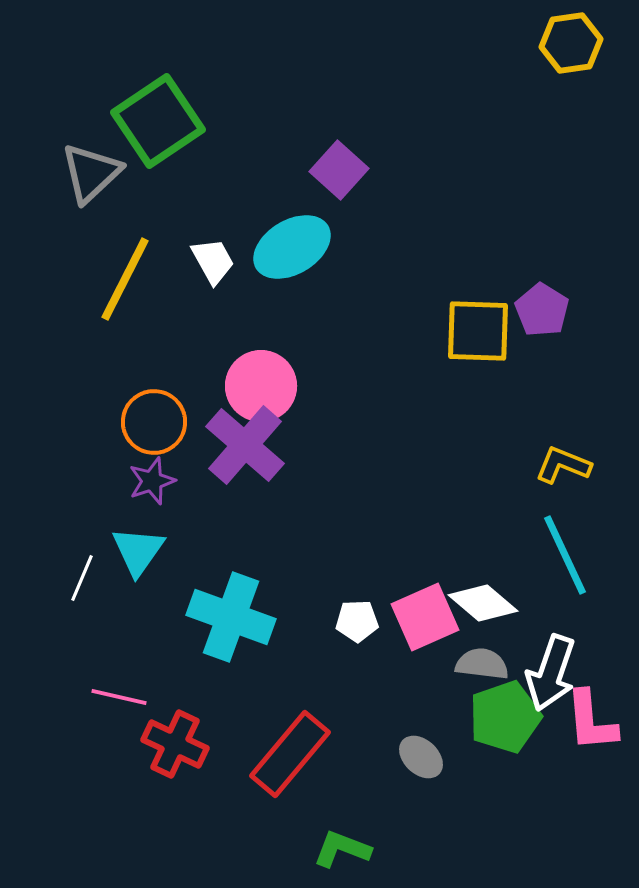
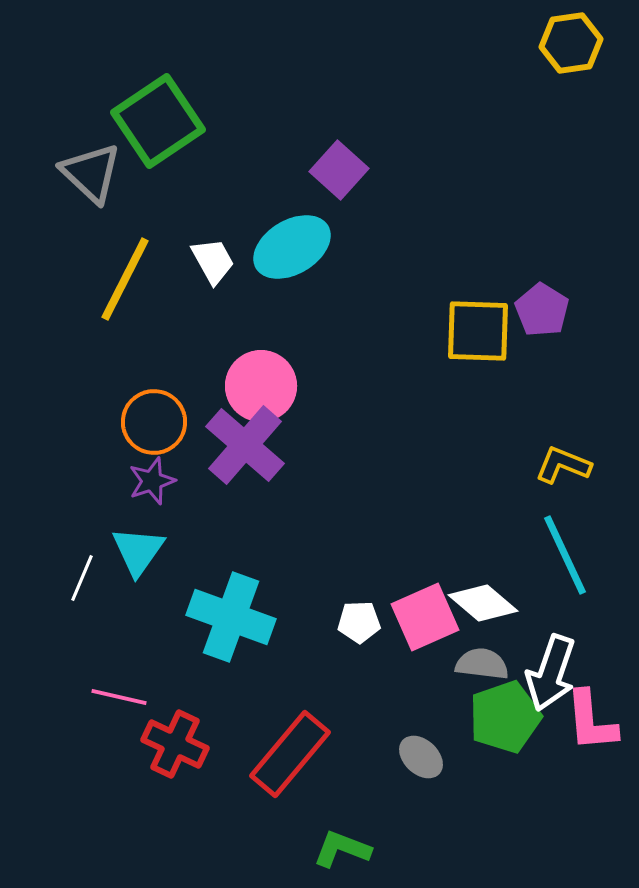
gray triangle: rotated 34 degrees counterclockwise
white pentagon: moved 2 px right, 1 px down
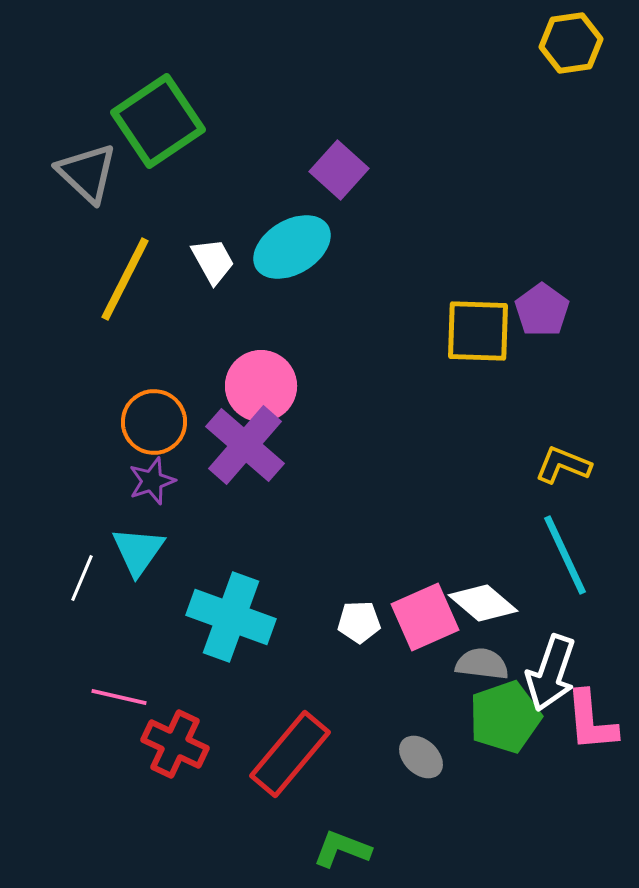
gray triangle: moved 4 px left
purple pentagon: rotated 4 degrees clockwise
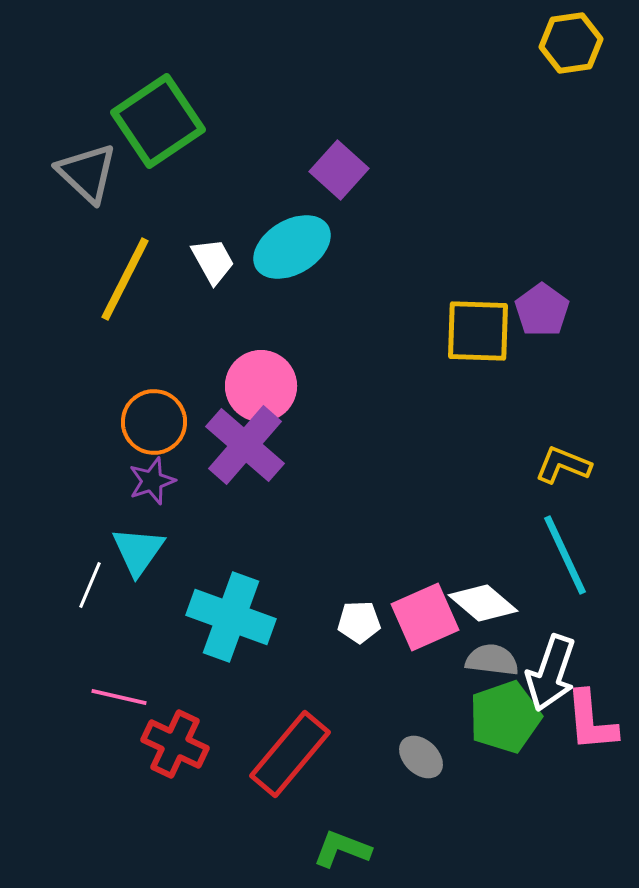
white line: moved 8 px right, 7 px down
gray semicircle: moved 10 px right, 4 px up
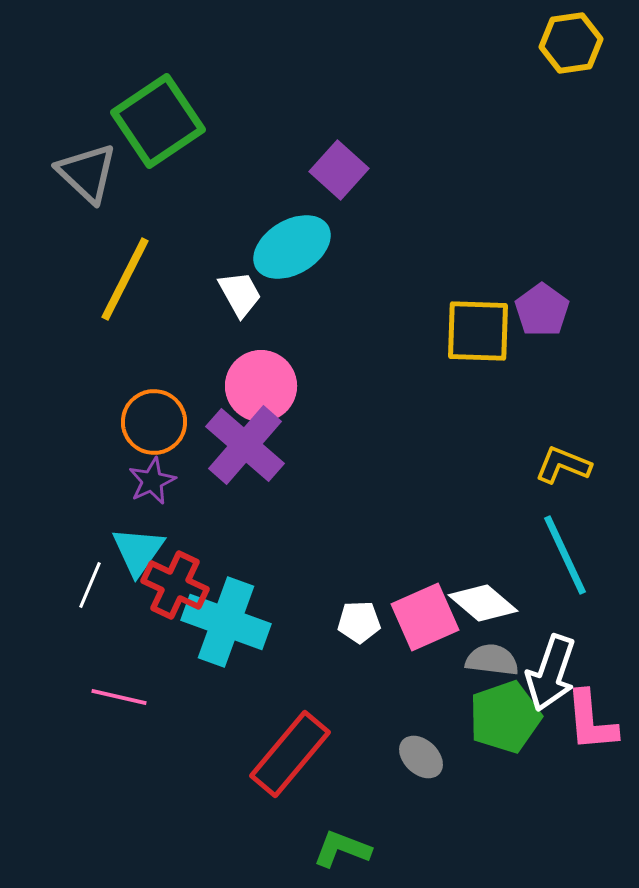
white trapezoid: moved 27 px right, 33 px down
purple star: rotated 6 degrees counterclockwise
cyan cross: moved 5 px left, 5 px down
red cross: moved 159 px up
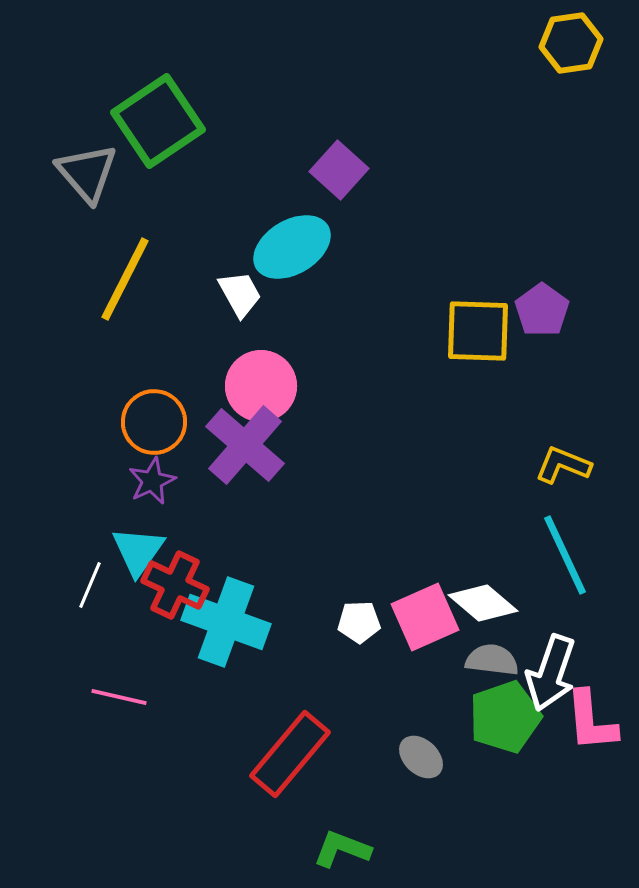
gray triangle: rotated 6 degrees clockwise
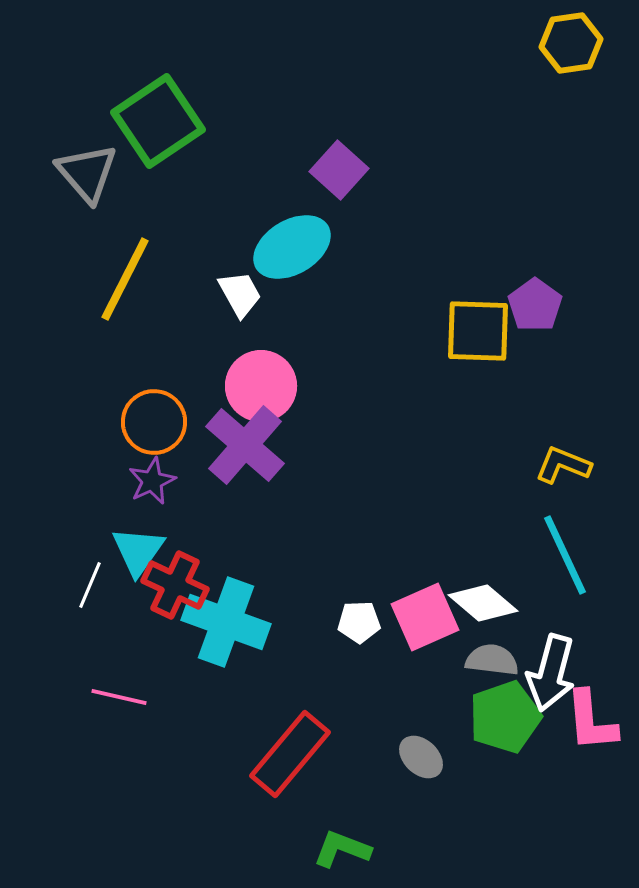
purple pentagon: moved 7 px left, 5 px up
white arrow: rotated 4 degrees counterclockwise
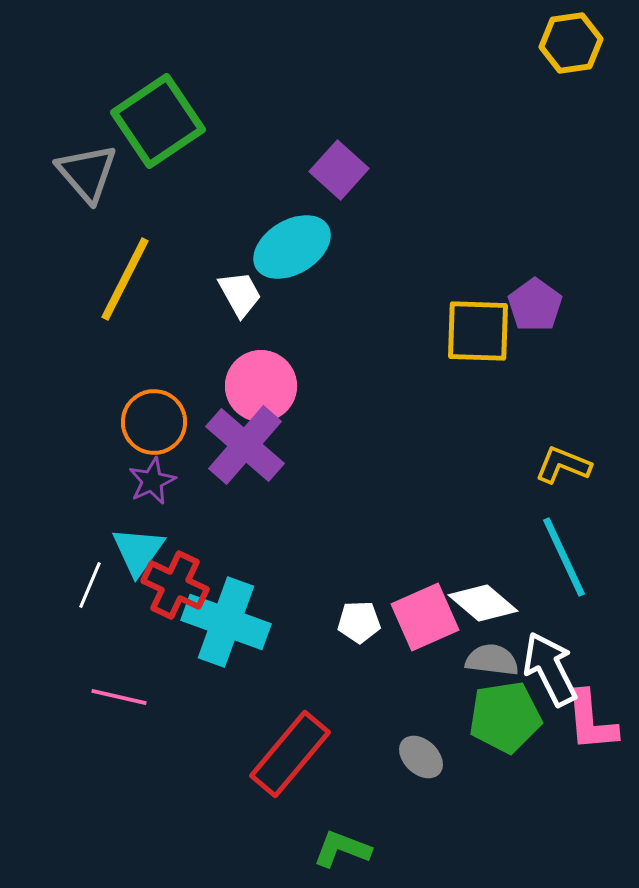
cyan line: moved 1 px left, 2 px down
white arrow: moved 1 px left, 4 px up; rotated 138 degrees clockwise
green pentagon: rotated 10 degrees clockwise
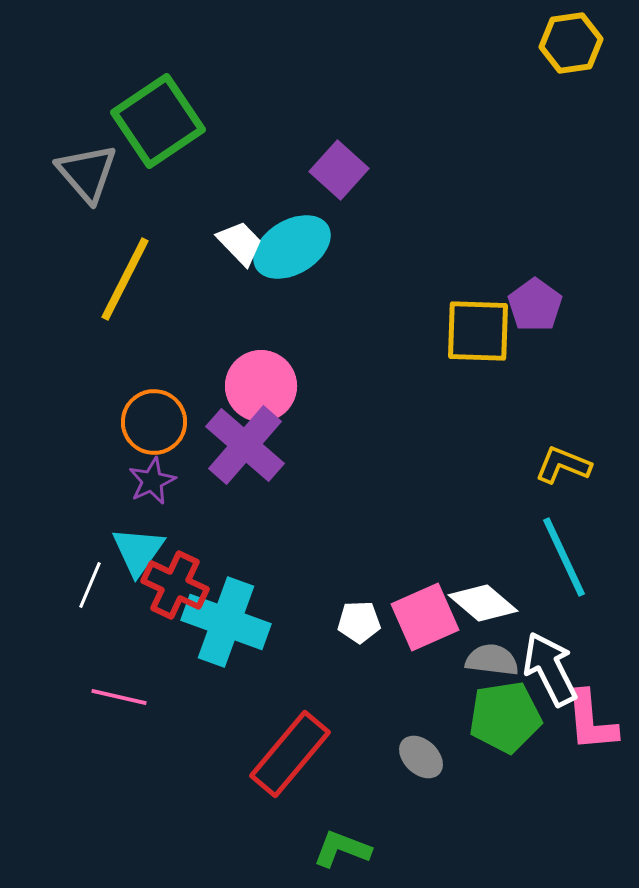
white trapezoid: moved 51 px up; rotated 15 degrees counterclockwise
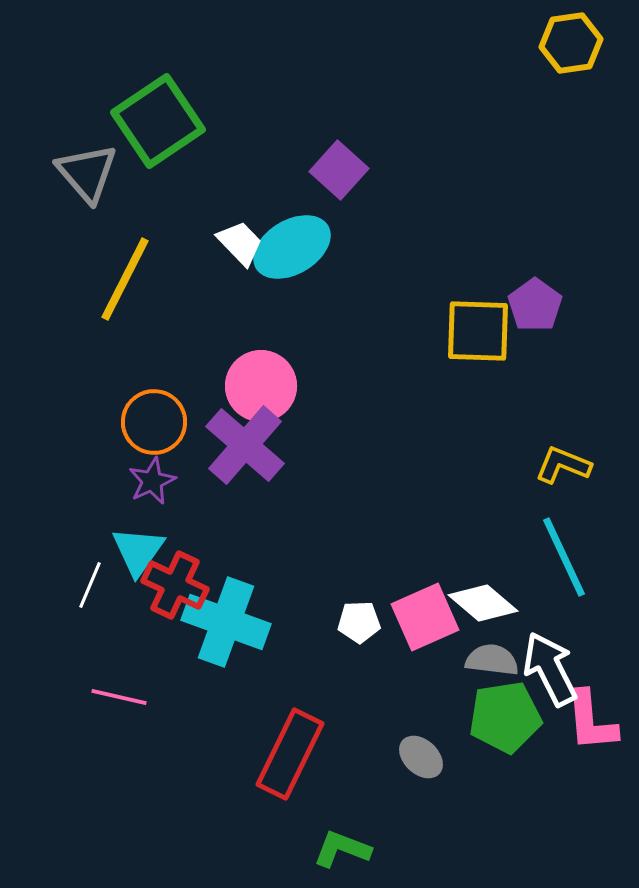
red rectangle: rotated 14 degrees counterclockwise
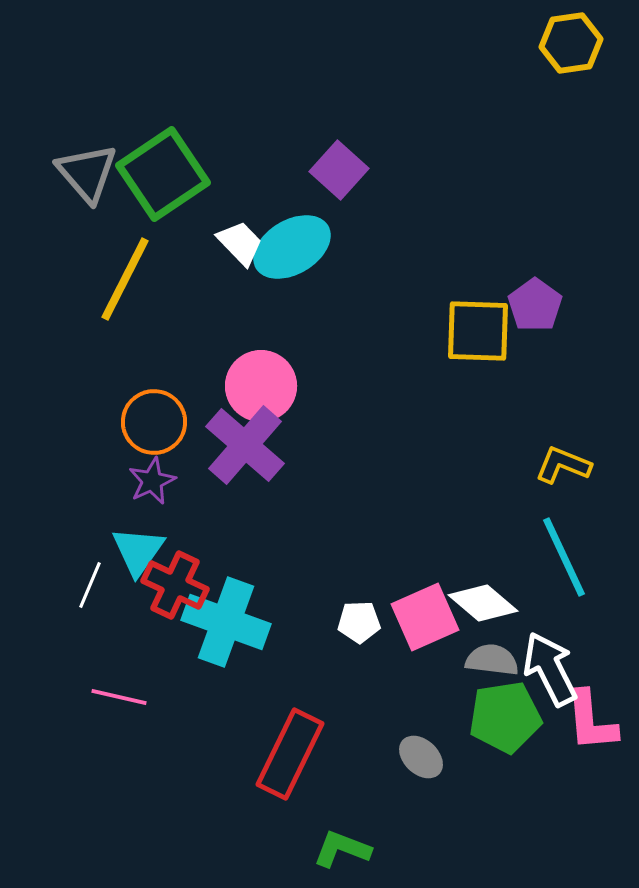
green square: moved 5 px right, 53 px down
